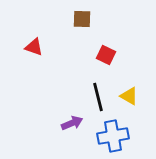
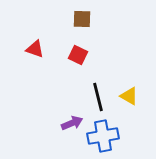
red triangle: moved 1 px right, 2 px down
red square: moved 28 px left
blue cross: moved 10 px left
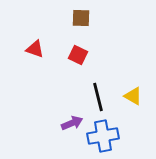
brown square: moved 1 px left, 1 px up
yellow triangle: moved 4 px right
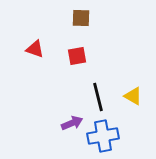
red square: moved 1 px left, 1 px down; rotated 36 degrees counterclockwise
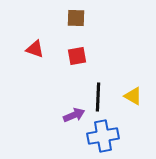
brown square: moved 5 px left
black line: rotated 16 degrees clockwise
purple arrow: moved 2 px right, 8 px up
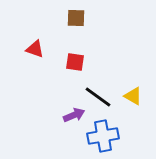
red square: moved 2 px left, 6 px down; rotated 18 degrees clockwise
black line: rotated 56 degrees counterclockwise
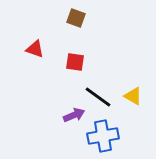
brown square: rotated 18 degrees clockwise
